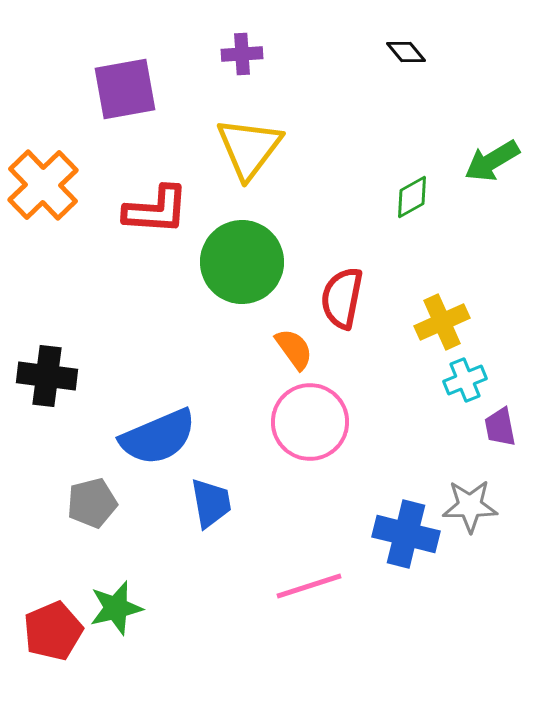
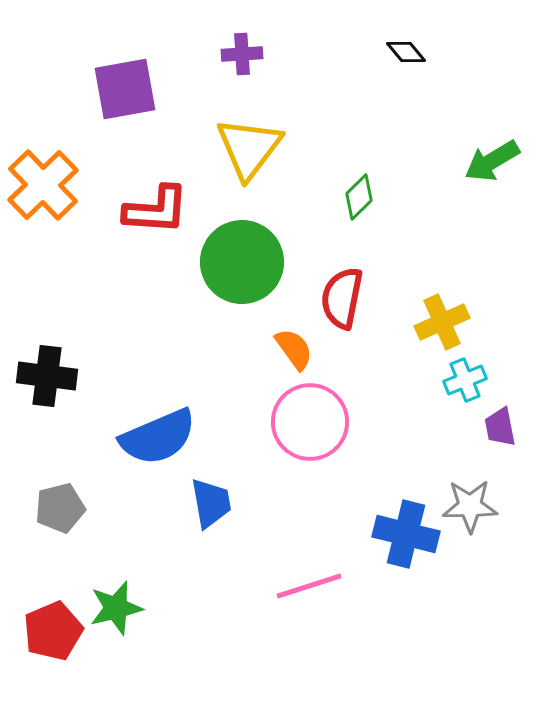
green diamond: moved 53 px left; rotated 15 degrees counterclockwise
gray pentagon: moved 32 px left, 5 px down
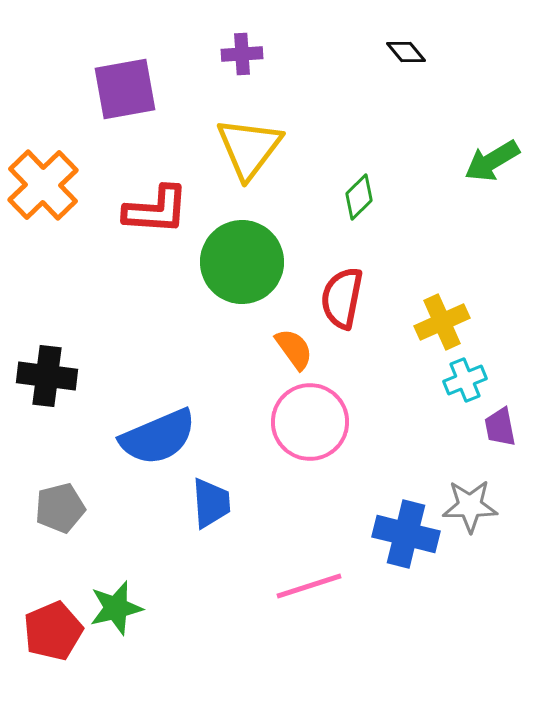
blue trapezoid: rotated 6 degrees clockwise
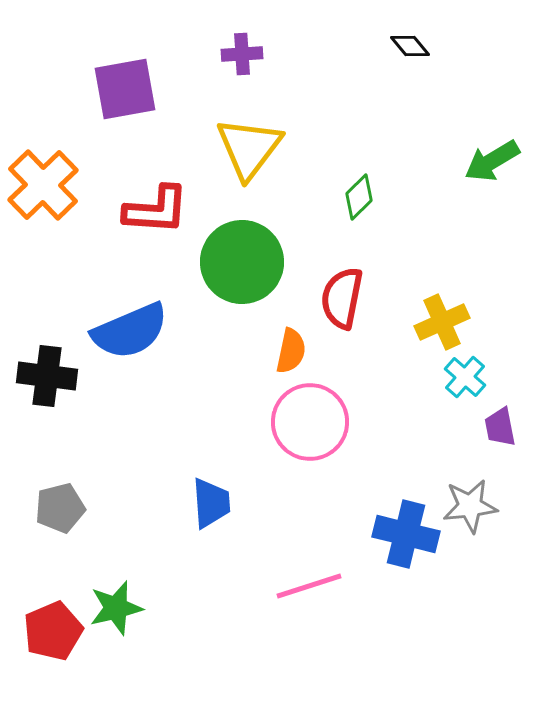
black diamond: moved 4 px right, 6 px up
orange semicircle: moved 3 px left, 2 px down; rotated 48 degrees clockwise
cyan cross: moved 3 px up; rotated 27 degrees counterclockwise
blue semicircle: moved 28 px left, 106 px up
gray star: rotated 6 degrees counterclockwise
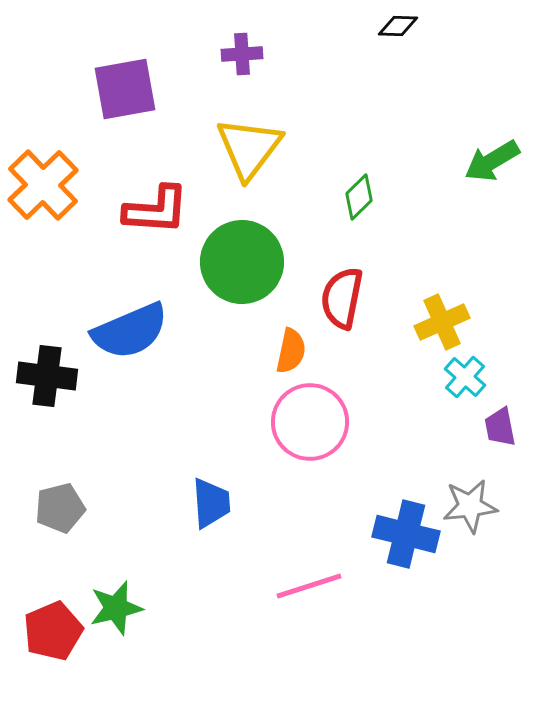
black diamond: moved 12 px left, 20 px up; rotated 48 degrees counterclockwise
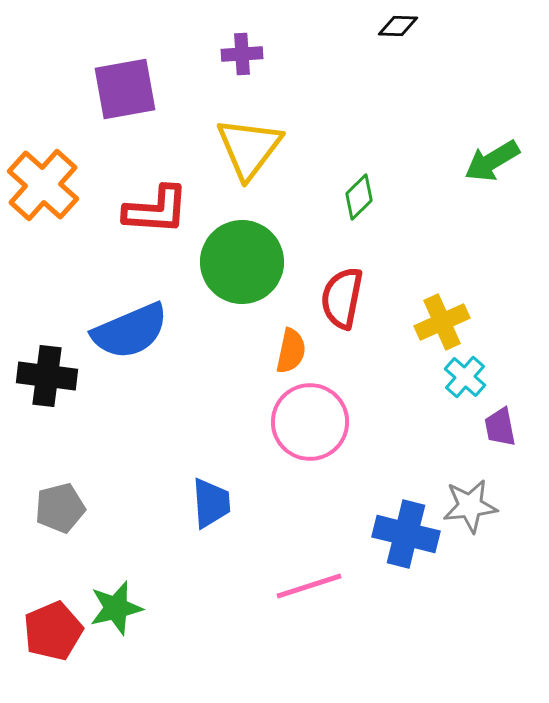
orange cross: rotated 4 degrees counterclockwise
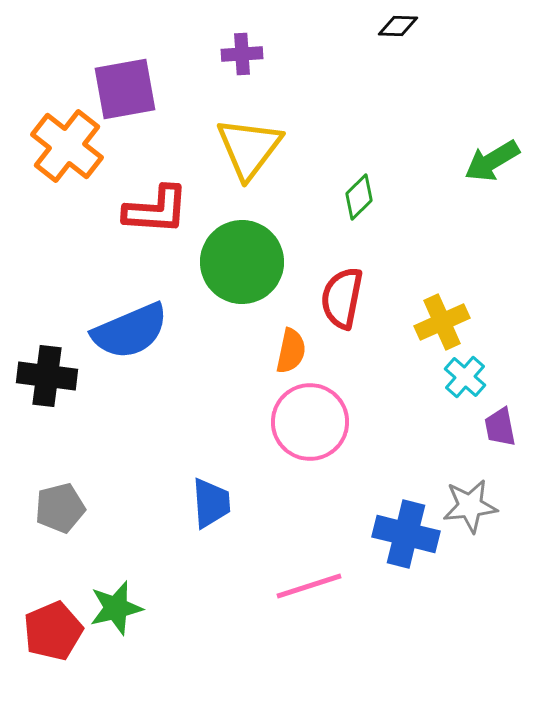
orange cross: moved 24 px right, 39 px up; rotated 4 degrees counterclockwise
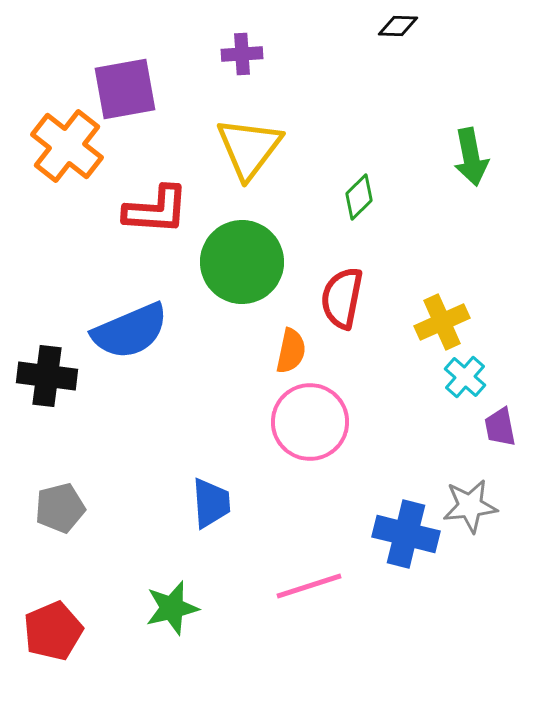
green arrow: moved 21 px left, 4 px up; rotated 70 degrees counterclockwise
green star: moved 56 px right
